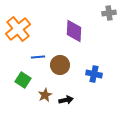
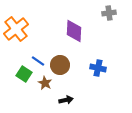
orange cross: moved 2 px left
blue line: moved 4 px down; rotated 40 degrees clockwise
blue cross: moved 4 px right, 6 px up
green square: moved 1 px right, 6 px up
brown star: moved 12 px up; rotated 16 degrees counterclockwise
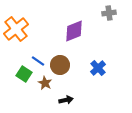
purple diamond: rotated 65 degrees clockwise
blue cross: rotated 35 degrees clockwise
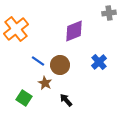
blue cross: moved 1 px right, 6 px up
green square: moved 24 px down
black arrow: rotated 120 degrees counterclockwise
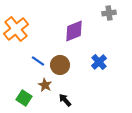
brown star: moved 2 px down
black arrow: moved 1 px left
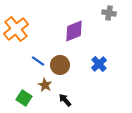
gray cross: rotated 16 degrees clockwise
blue cross: moved 2 px down
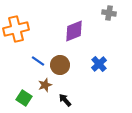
orange cross: rotated 25 degrees clockwise
brown star: rotated 24 degrees clockwise
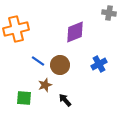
purple diamond: moved 1 px right, 1 px down
blue cross: rotated 14 degrees clockwise
green square: rotated 28 degrees counterclockwise
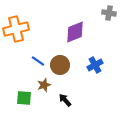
blue cross: moved 4 px left, 1 px down
brown star: moved 1 px left
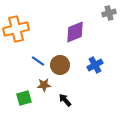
gray cross: rotated 24 degrees counterclockwise
brown star: rotated 16 degrees clockwise
green square: rotated 21 degrees counterclockwise
